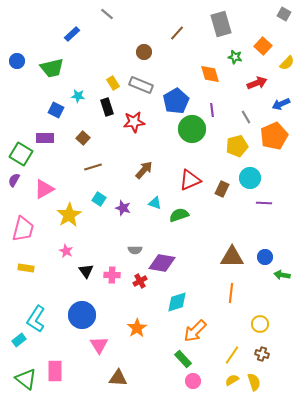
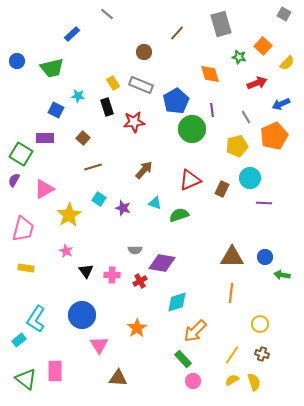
green star at (235, 57): moved 4 px right
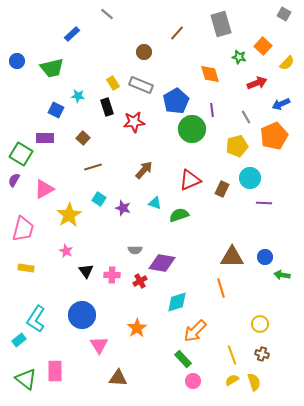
orange line at (231, 293): moved 10 px left, 5 px up; rotated 24 degrees counterclockwise
yellow line at (232, 355): rotated 54 degrees counterclockwise
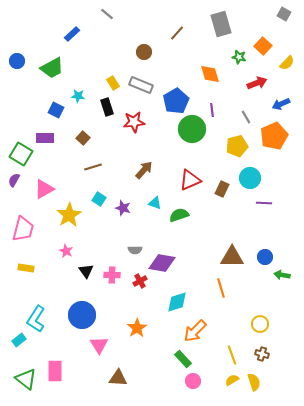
green trapezoid at (52, 68): rotated 15 degrees counterclockwise
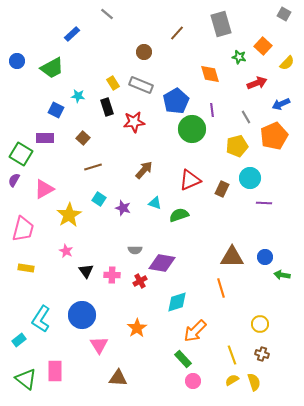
cyan L-shape at (36, 319): moved 5 px right
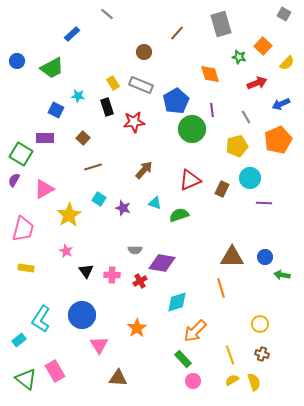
orange pentagon at (274, 136): moved 4 px right, 4 px down
yellow line at (232, 355): moved 2 px left
pink rectangle at (55, 371): rotated 30 degrees counterclockwise
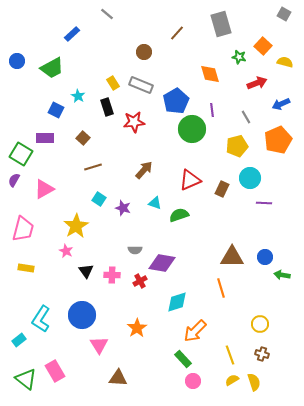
yellow semicircle at (287, 63): moved 2 px left, 1 px up; rotated 119 degrees counterclockwise
cyan star at (78, 96): rotated 24 degrees clockwise
yellow star at (69, 215): moved 7 px right, 11 px down
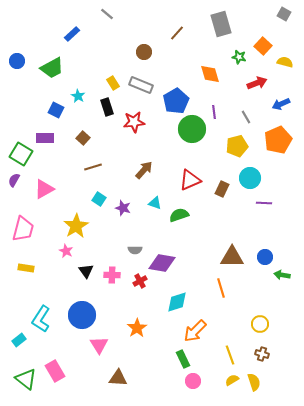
purple line at (212, 110): moved 2 px right, 2 px down
green rectangle at (183, 359): rotated 18 degrees clockwise
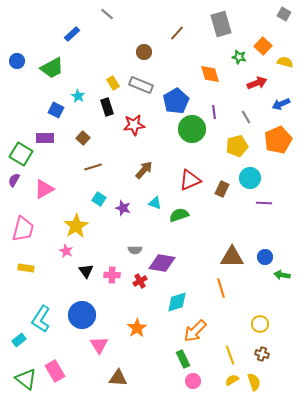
red star at (134, 122): moved 3 px down
